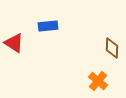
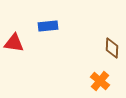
red triangle: rotated 25 degrees counterclockwise
orange cross: moved 2 px right
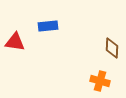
red triangle: moved 1 px right, 1 px up
orange cross: rotated 24 degrees counterclockwise
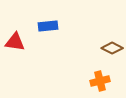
brown diamond: rotated 65 degrees counterclockwise
orange cross: rotated 30 degrees counterclockwise
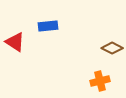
red triangle: rotated 25 degrees clockwise
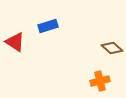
blue rectangle: rotated 12 degrees counterclockwise
brown diamond: rotated 15 degrees clockwise
